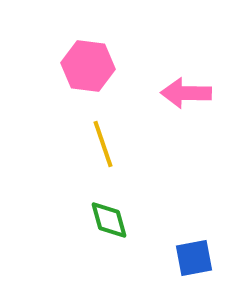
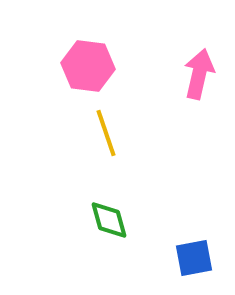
pink arrow: moved 13 px right, 19 px up; rotated 102 degrees clockwise
yellow line: moved 3 px right, 11 px up
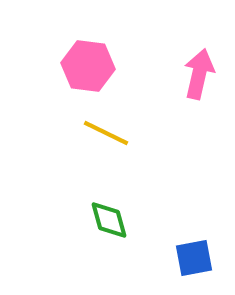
yellow line: rotated 45 degrees counterclockwise
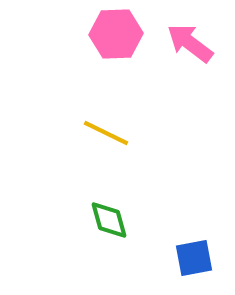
pink hexagon: moved 28 px right, 32 px up; rotated 9 degrees counterclockwise
pink arrow: moved 9 px left, 31 px up; rotated 66 degrees counterclockwise
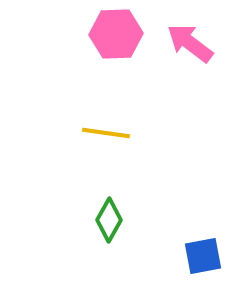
yellow line: rotated 18 degrees counterclockwise
green diamond: rotated 45 degrees clockwise
blue square: moved 9 px right, 2 px up
